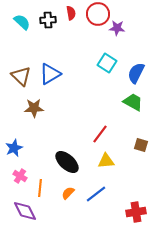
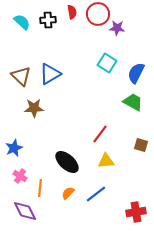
red semicircle: moved 1 px right, 1 px up
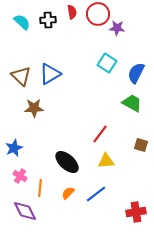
green trapezoid: moved 1 px left, 1 px down
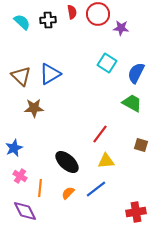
purple star: moved 4 px right
blue line: moved 5 px up
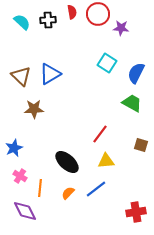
brown star: moved 1 px down
